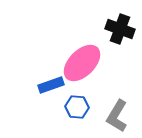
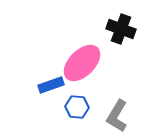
black cross: moved 1 px right
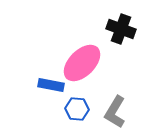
blue rectangle: rotated 30 degrees clockwise
blue hexagon: moved 2 px down
gray L-shape: moved 2 px left, 4 px up
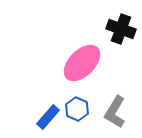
blue rectangle: moved 3 px left, 32 px down; rotated 60 degrees counterclockwise
blue hexagon: rotated 20 degrees clockwise
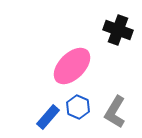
black cross: moved 3 px left, 1 px down
pink ellipse: moved 10 px left, 3 px down
blue hexagon: moved 1 px right, 2 px up
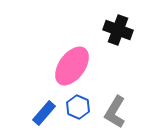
pink ellipse: rotated 9 degrees counterclockwise
blue rectangle: moved 4 px left, 4 px up
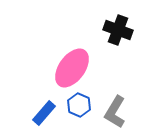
pink ellipse: moved 2 px down
blue hexagon: moved 1 px right, 2 px up
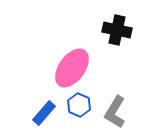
black cross: moved 1 px left; rotated 8 degrees counterclockwise
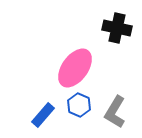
black cross: moved 2 px up
pink ellipse: moved 3 px right
blue rectangle: moved 1 px left, 2 px down
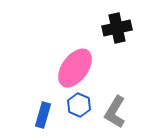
black cross: rotated 24 degrees counterclockwise
blue rectangle: rotated 25 degrees counterclockwise
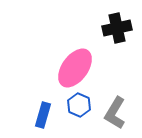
gray L-shape: moved 1 px down
